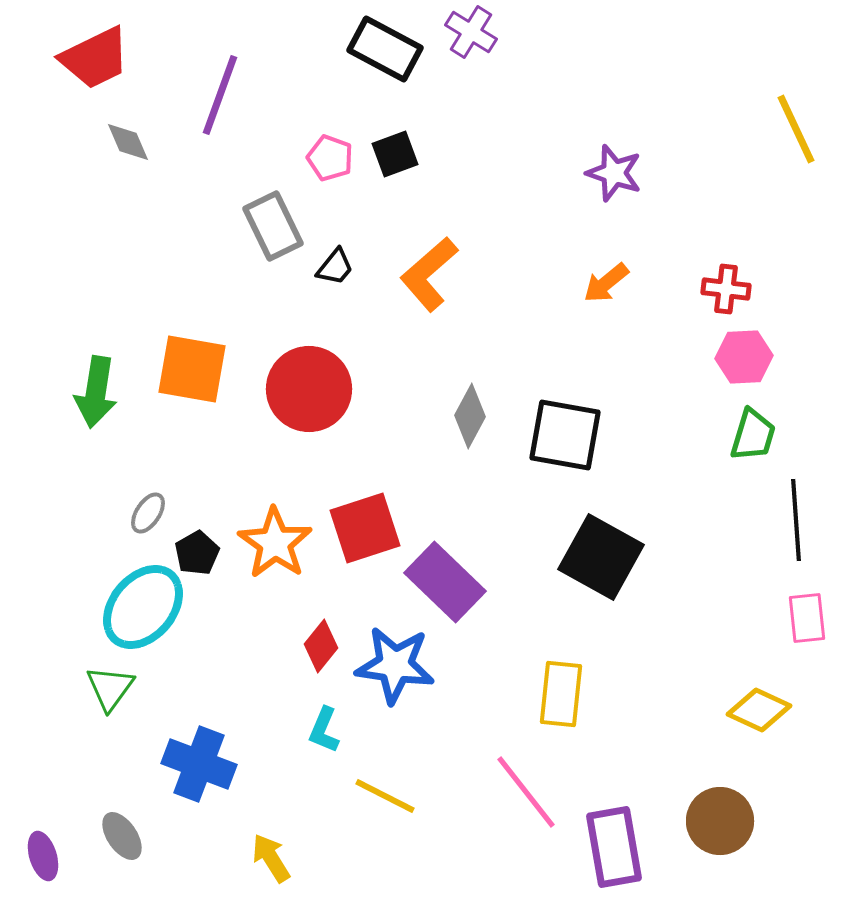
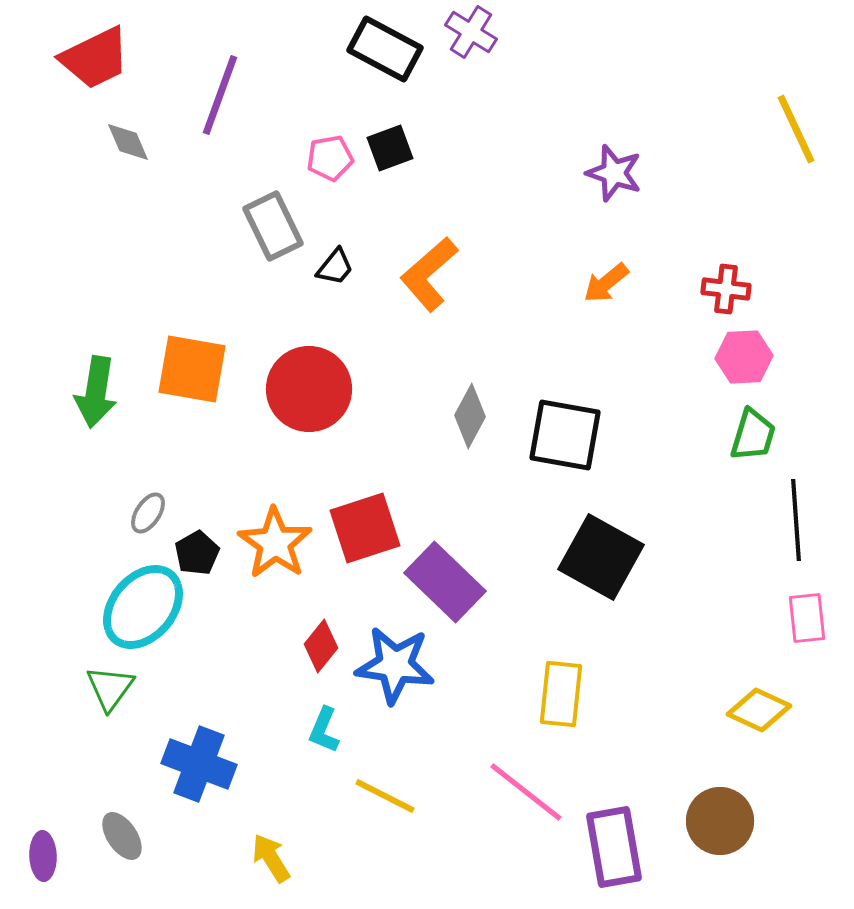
black square at (395, 154): moved 5 px left, 6 px up
pink pentagon at (330, 158): rotated 30 degrees counterclockwise
pink line at (526, 792): rotated 14 degrees counterclockwise
purple ellipse at (43, 856): rotated 15 degrees clockwise
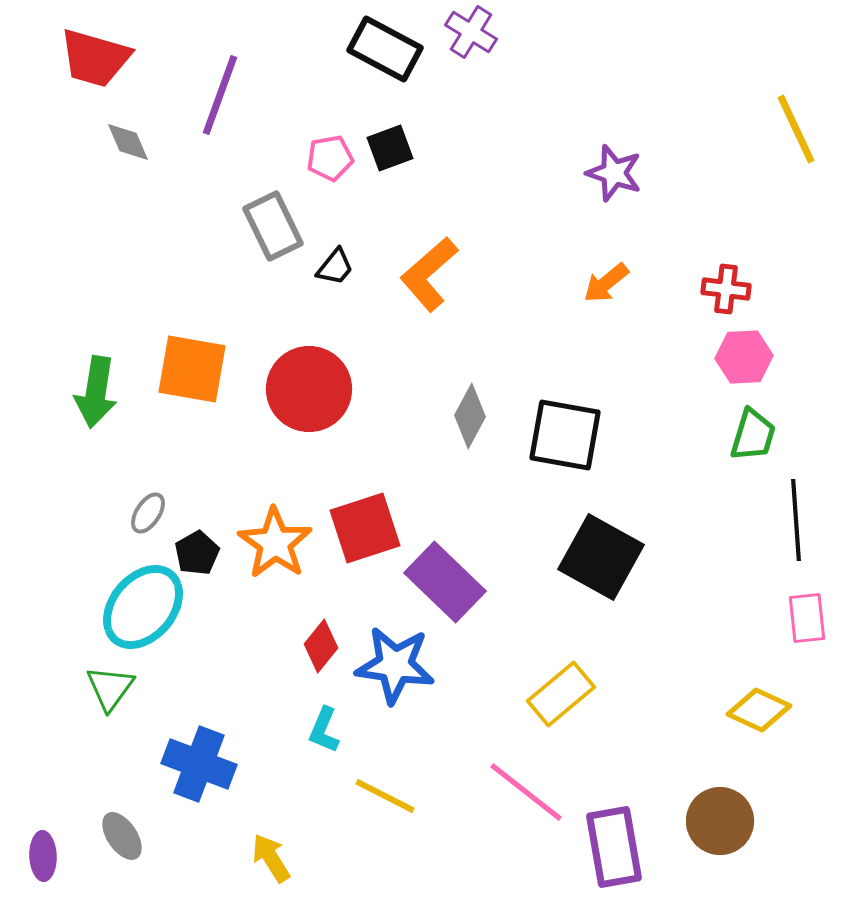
red trapezoid at (95, 58): rotated 42 degrees clockwise
yellow rectangle at (561, 694): rotated 44 degrees clockwise
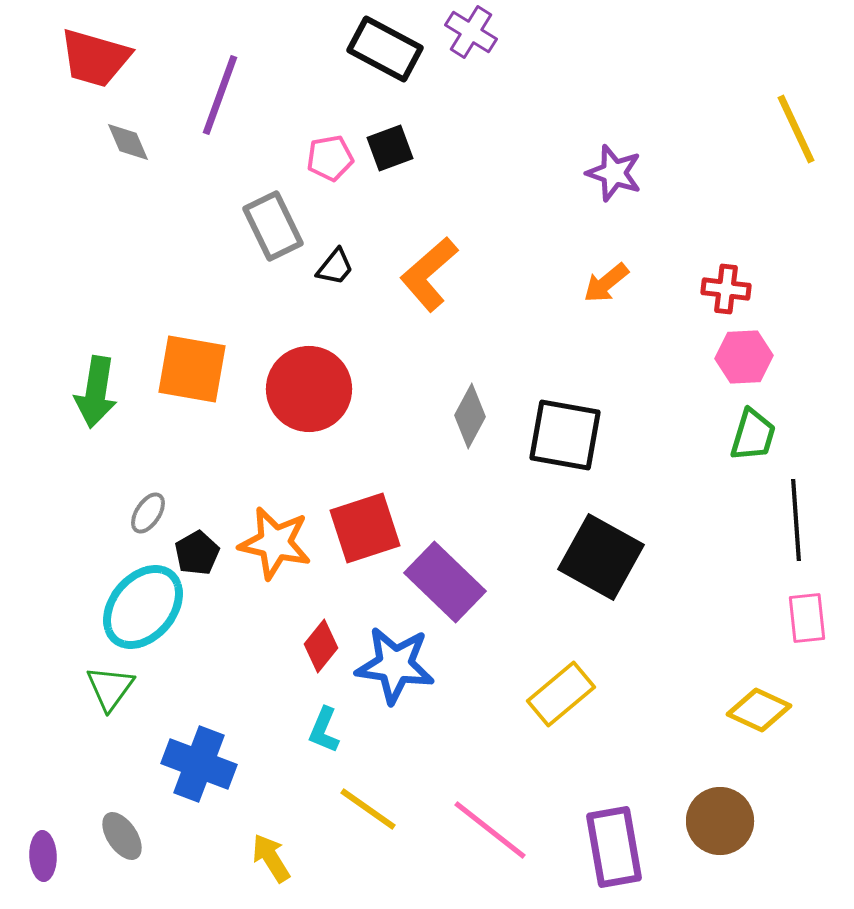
orange star at (275, 543): rotated 22 degrees counterclockwise
pink line at (526, 792): moved 36 px left, 38 px down
yellow line at (385, 796): moved 17 px left, 13 px down; rotated 8 degrees clockwise
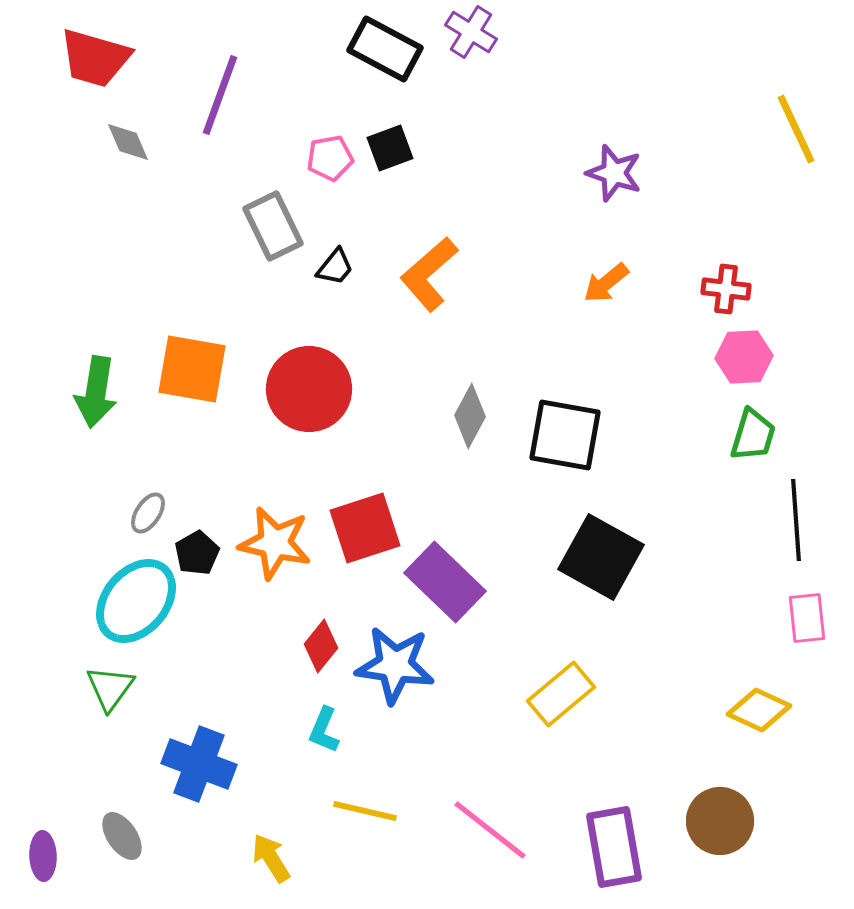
cyan ellipse at (143, 607): moved 7 px left, 6 px up
yellow line at (368, 809): moved 3 px left, 2 px down; rotated 22 degrees counterclockwise
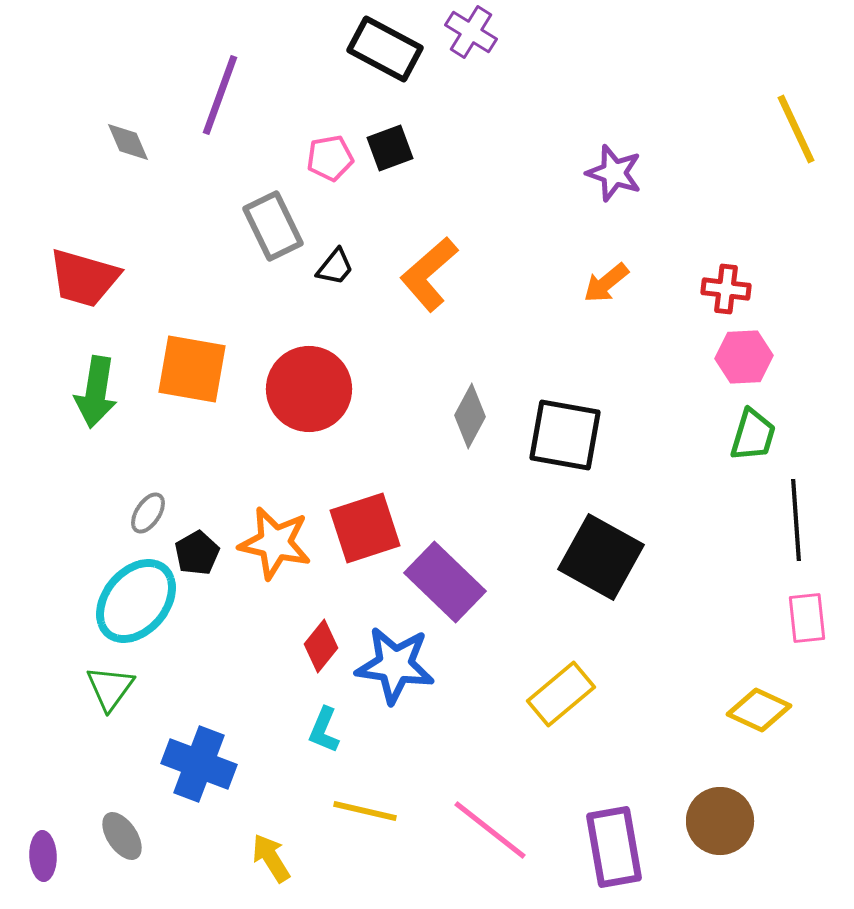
red trapezoid at (95, 58): moved 11 px left, 220 px down
